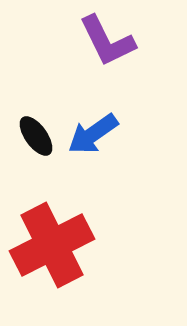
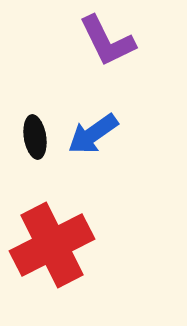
black ellipse: moved 1 px left, 1 px down; rotated 27 degrees clockwise
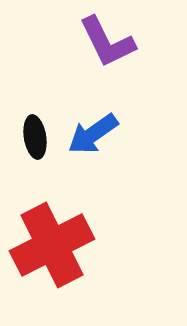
purple L-shape: moved 1 px down
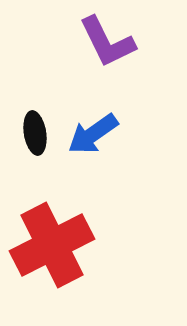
black ellipse: moved 4 px up
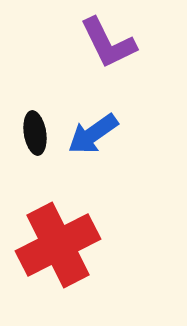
purple L-shape: moved 1 px right, 1 px down
red cross: moved 6 px right
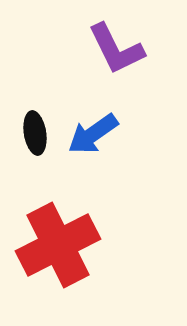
purple L-shape: moved 8 px right, 6 px down
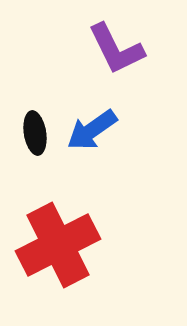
blue arrow: moved 1 px left, 4 px up
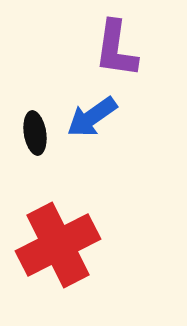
purple L-shape: rotated 34 degrees clockwise
blue arrow: moved 13 px up
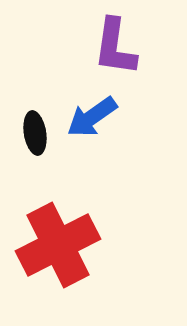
purple L-shape: moved 1 px left, 2 px up
